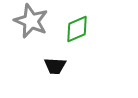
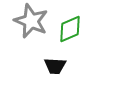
green diamond: moved 7 px left
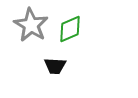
gray star: moved 4 px down; rotated 8 degrees clockwise
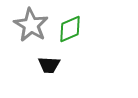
black trapezoid: moved 6 px left, 1 px up
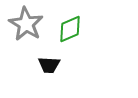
gray star: moved 5 px left, 1 px up
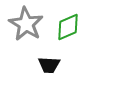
green diamond: moved 2 px left, 2 px up
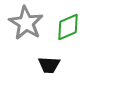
gray star: moved 1 px up
